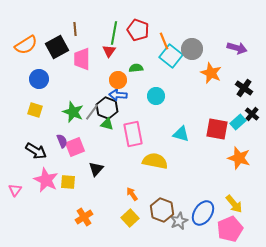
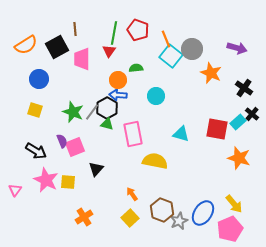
orange line at (164, 41): moved 2 px right, 2 px up
black hexagon at (107, 108): rotated 10 degrees clockwise
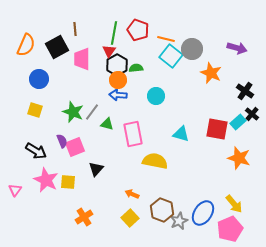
orange line at (166, 39): rotated 54 degrees counterclockwise
orange semicircle at (26, 45): rotated 35 degrees counterclockwise
black cross at (244, 88): moved 1 px right, 3 px down
black hexagon at (107, 108): moved 10 px right, 43 px up
orange arrow at (132, 194): rotated 32 degrees counterclockwise
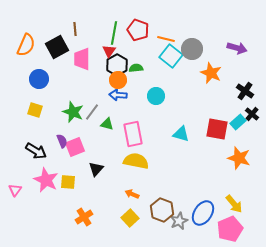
yellow semicircle at (155, 161): moved 19 px left
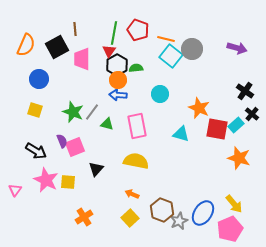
orange star at (211, 73): moved 12 px left, 35 px down
cyan circle at (156, 96): moved 4 px right, 2 px up
cyan rectangle at (238, 122): moved 2 px left, 3 px down
pink rectangle at (133, 134): moved 4 px right, 8 px up
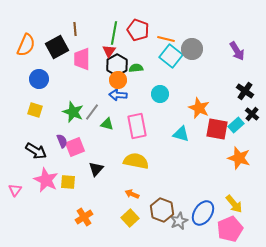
purple arrow at (237, 48): moved 3 px down; rotated 42 degrees clockwise
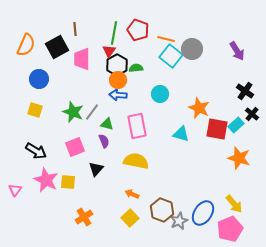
purple semicircle at (62, 141): moved 42 px right
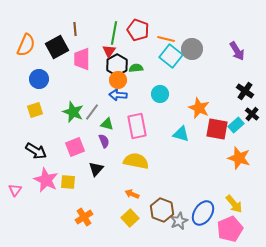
yellow square at (35, 110): rotated 35 degrees counterclockwise
